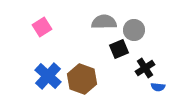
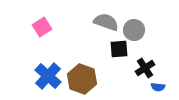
gray semicircle: moved 2 px right; rotated 20 degrees clockwise
black square: rotated 18 degrees clockwise
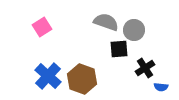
blue semicircle: moved 3 px right
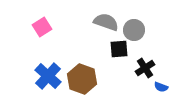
blue semicircle: rotated 16 degrees clockwise
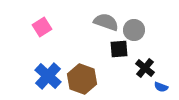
black cross: rotated 18 degrees counterclockwise
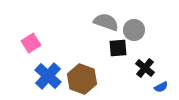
pink square: moved 11 px left, 16 px down
black square: moved 1 px left, 1 px up
blue semicircle: rotated 48 degrees counterclockwise
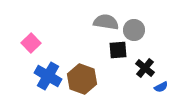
gray semicircle: rotated 10 degrees counterclockwise
pink square: rotated 12 degrees counterclockwise
black square: moved 2 px down
blue cross: rotated 12 degrees counterclockwise
